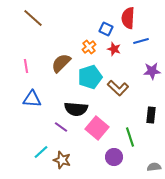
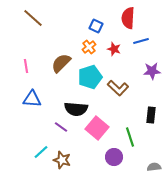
blue square: moved 10 px left, 3 px up
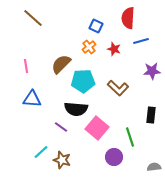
brown semicircle: moved 1 px down
cyan pentagon: moved 7 px left, 4 px down; rotated 15 degrees clockwise
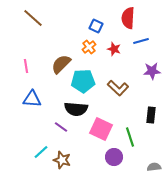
pink square: moved 4 px right, 1 px down; rotated 15 degrees counterclockwise
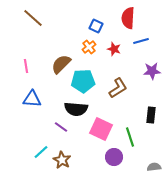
brown L-shape: rotated 75 degrees counterclockwise
brown star: rotated 12 degrees clockwise
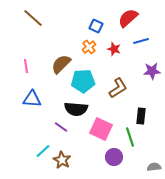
red semicircle: rotated 45 degrees clockwise
black rectangle: moved 10 px left, 1 px down
cyan line: moved 2 px right, 1 px up
